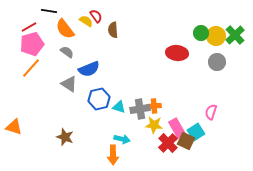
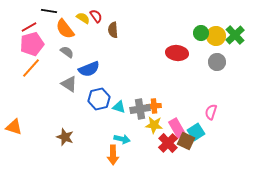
yellow semicircle: moved 3 px left, 3 px up
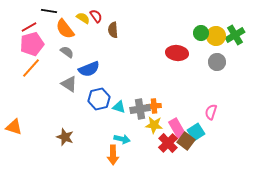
green cross: rotated 12 degrees clockwise
brown square: rotated 12 degrees clockwise
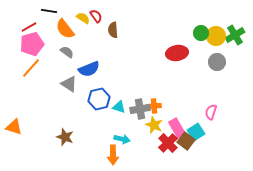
red ellipse: rotated 15 degrees counterclockwise
yellow star: rotated 18 degrees clockwise
